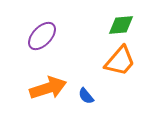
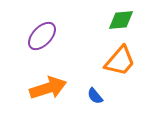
green diamond: moved 5 px up
blue semicircle: moved 9 px right
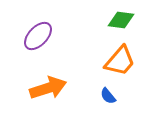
green diamond: rotated 12 degrees clockwise
purple ellipse: moved 4 px left
blue semicircle: moved 13 px right
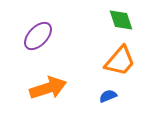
green diamond: rotated 64 degrees clockwise
blue semicircle: rotated 108 degrees clockwise
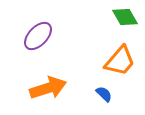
green diamond: moved 4 px right, 3 px up; rotated 12 degrees counterclockwise
blue semicircle: moved 4 px left, 2 px up; rotated 66 degrees clockwise
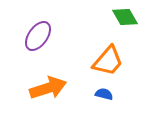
purple ellipse: rotated 8 degrees counterclockwise
orange trapezoid: moved 12 px left
blue semicircle: rotated 30 degrees counterclockwise
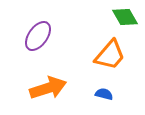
orange trapezoid: moved 2 px right, 6 px up
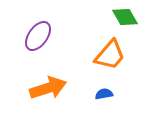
blue semicircle: rotated 24 degrees counterclockwise
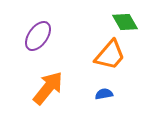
green diamond: moved 5 px down
orange arrow: rotated 33 degrees counterclockwise
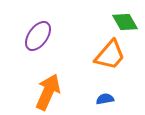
orange arrow: moved 4 px down; rotated 15 degrees counterclockwise
blue semicircle: moved 1 px right, 5 px down
